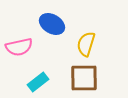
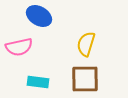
blue ellipse: moved 13 px left, 8 px up
brown square: moved 1 px right, 1 px down
cyan rectangle: rotated 45 degrees clockwise
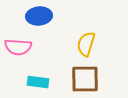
blue ellipse: rotated 35 degrees counterclockwise
pink semicircle: moved 1 px left; rotated 16 degrees clockwise
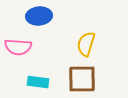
brown square: moved 3 px left
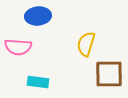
blue ellipse: moved 1 px left
brown square: moved 27 px right, 5 px up
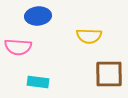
yellow semicircle: moved 3 px right, 8 px up; rotated 105 degrees counterclockwise
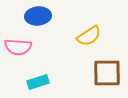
yellow semicircle: rotated 35 degrees counterclockwise
brown square: moved 2 px left, 1 px up
cyan rectangle: rotated 25 degrees counterclockwise
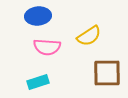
pink semicircle: moved 29 px right
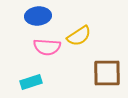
yellow semicircle: moved 10 px left
cyan rectangle: moved 7 px left
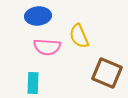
yellow semicircle: rotated 100 degrees clockwise
brown square: rotated 24 degrees clockwise
cyan rectangle: moved 2 px right, 1 px down; rotated 70 degrees counterclockwise
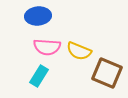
yellow semicircle: moved 15 px down; rotated 45 degrees counterclockwise
cyan rectangle: moved 6 px right, 7 px up; rotated 30 degrees clockwise
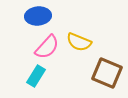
pink semicircle: rotated 52 degrees counterclockwise
yellow semicircle: moved 9 px up
cyan rectangle: moved 3 px left
